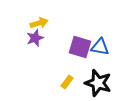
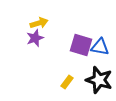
purple square: moved 1 px right, 2 px up
black star: moved 1 px right, 3 px up
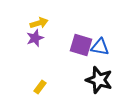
yellow rectangle: moved 27 px left, 5 px down
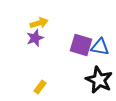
black star: rotated 8 degrees clockwise
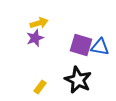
black star: moved 21 px left
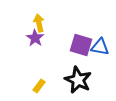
yellow arrow: rotated 84 degrees counterclockwise
purple star: rotated 18 degrees counterclockwise
yellow rectangle: moved 1 px left, 1 px up
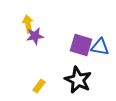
yellow arrow: moved 11 px left, 1 px down
purple star: moved 2 px up; rotated 30 degrees clockwise
